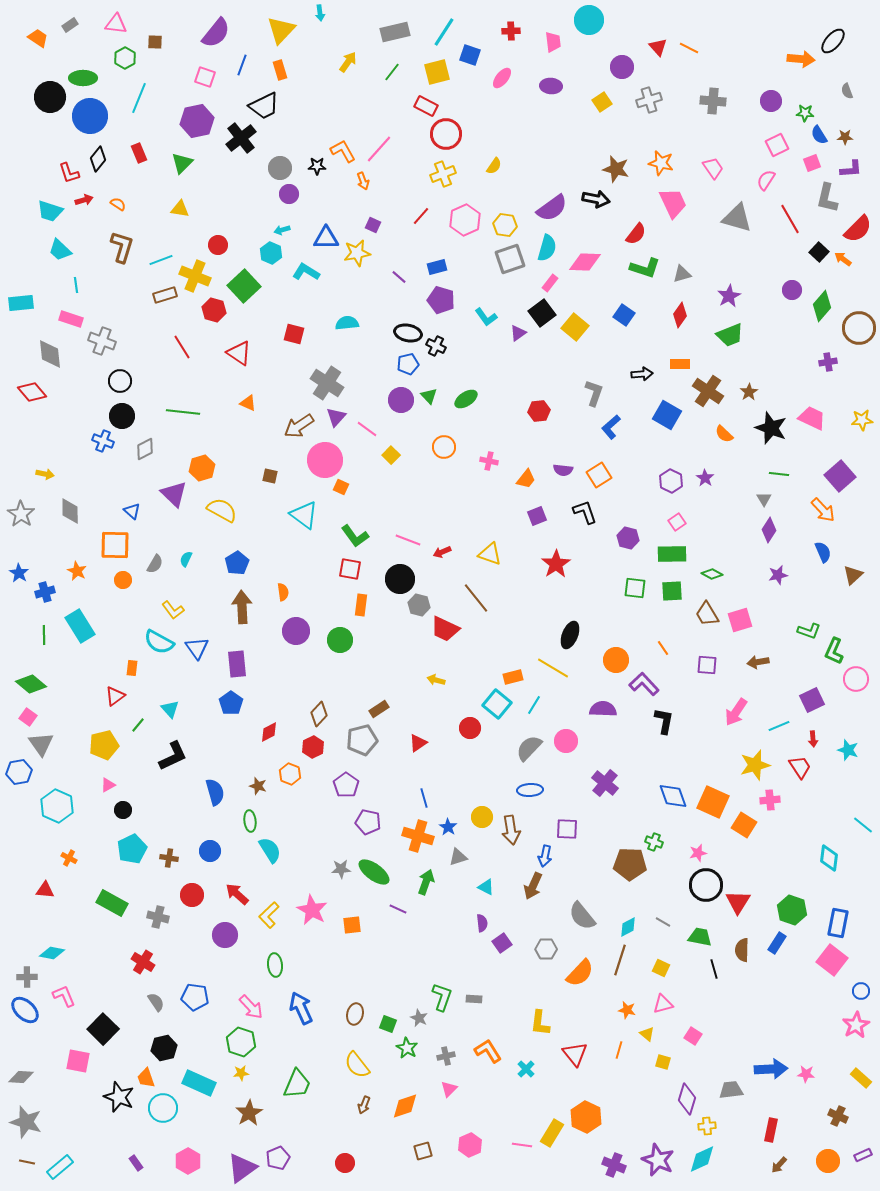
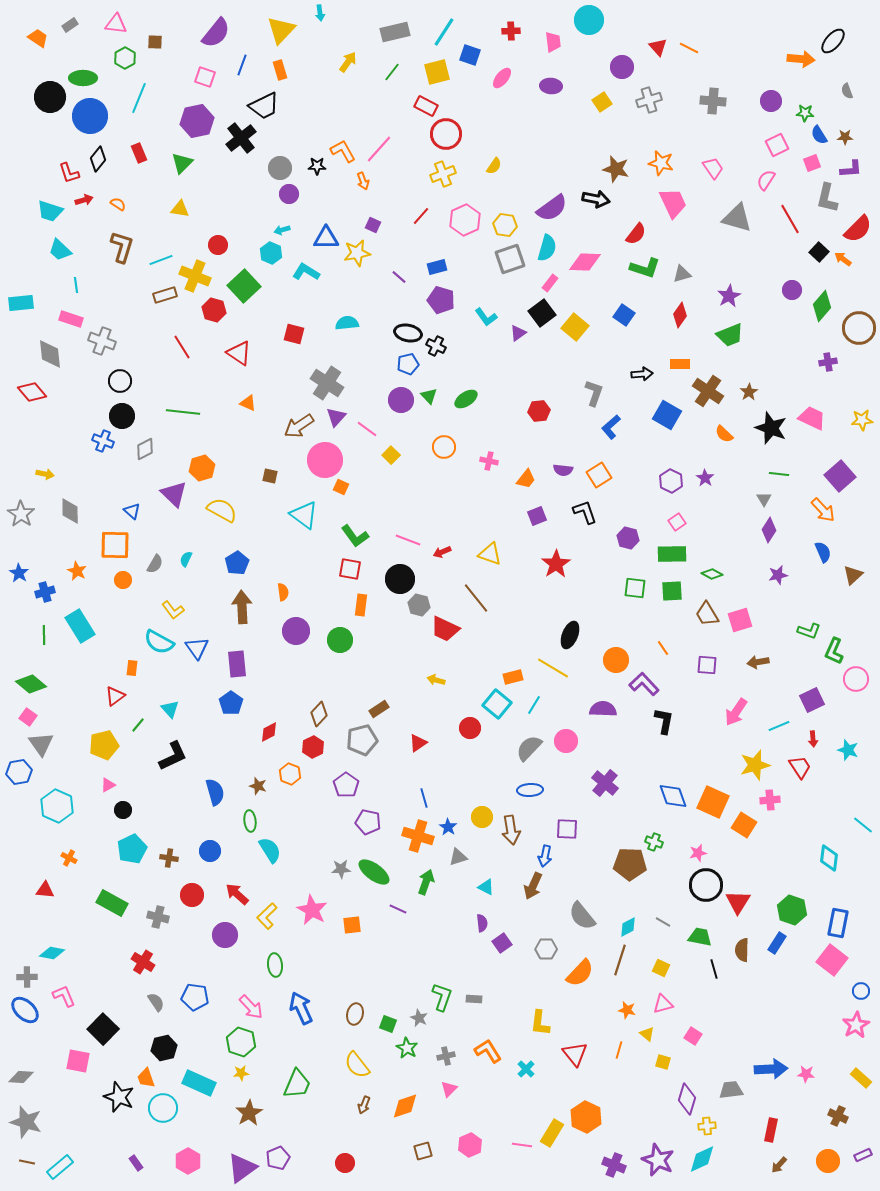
yellow L-shape at (269, 915): moved 2 px left, 1 px down
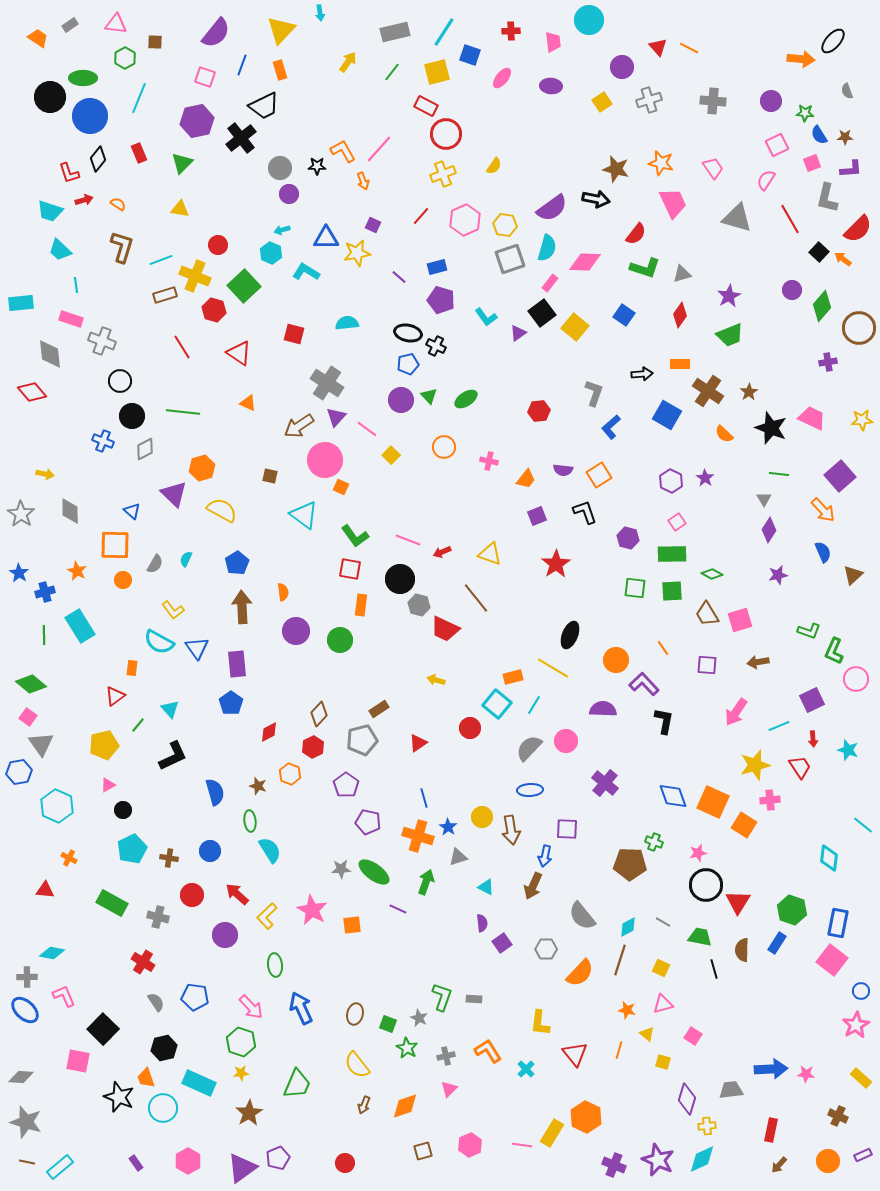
black circle at (122, 416): moved 10 px right
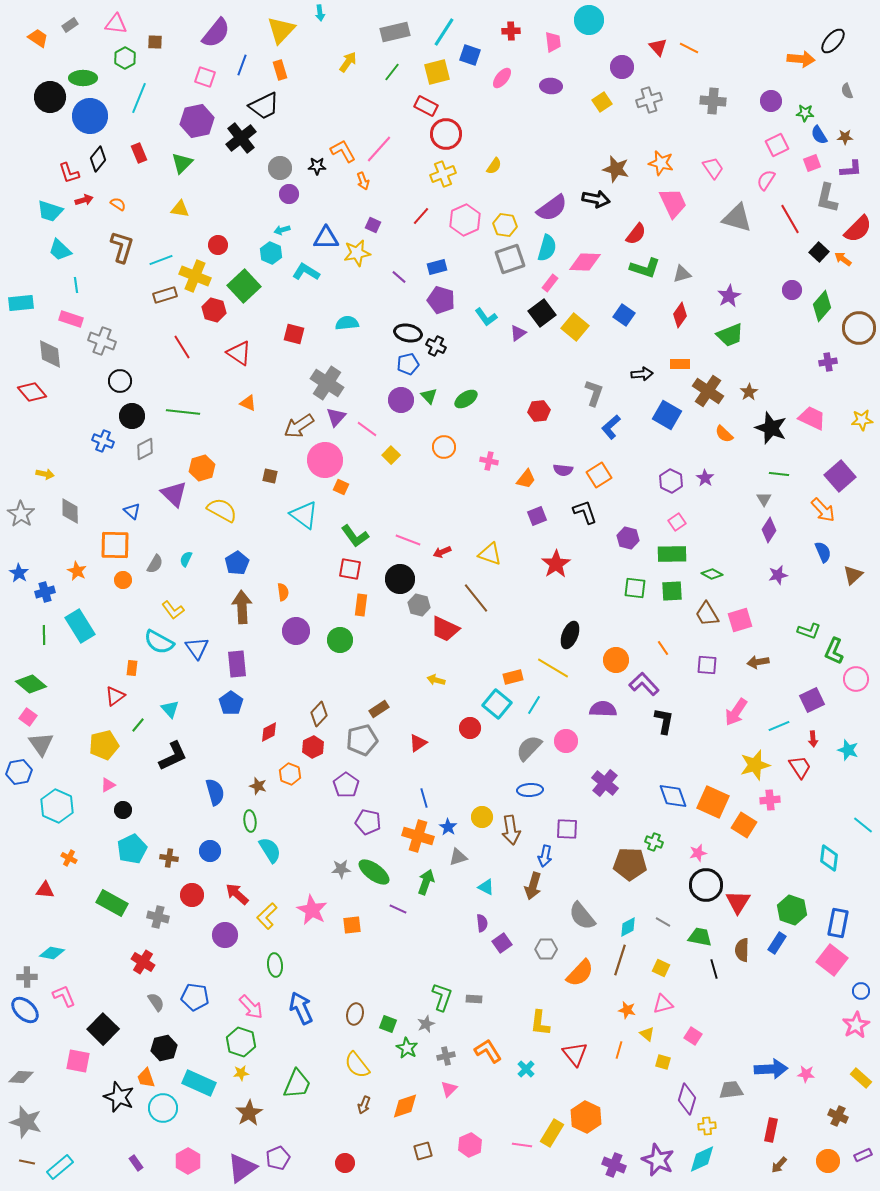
brown arrow at (533, 886): rotated 8 degrees counterclockwise
gray star at (419, 1018): moved 7 px right, 6 px down; rotated 24 degrees clockwise
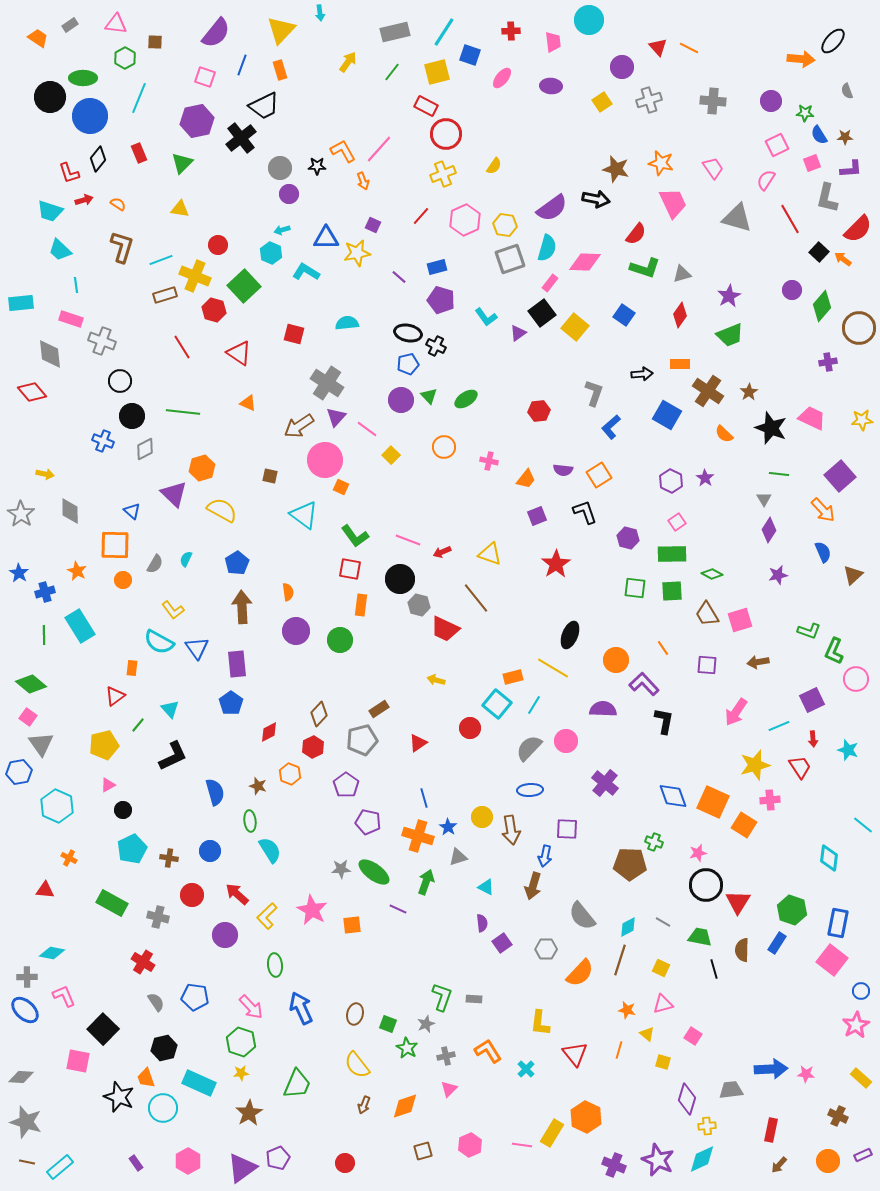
orange semicircle at (283, 592): moved 5 px right
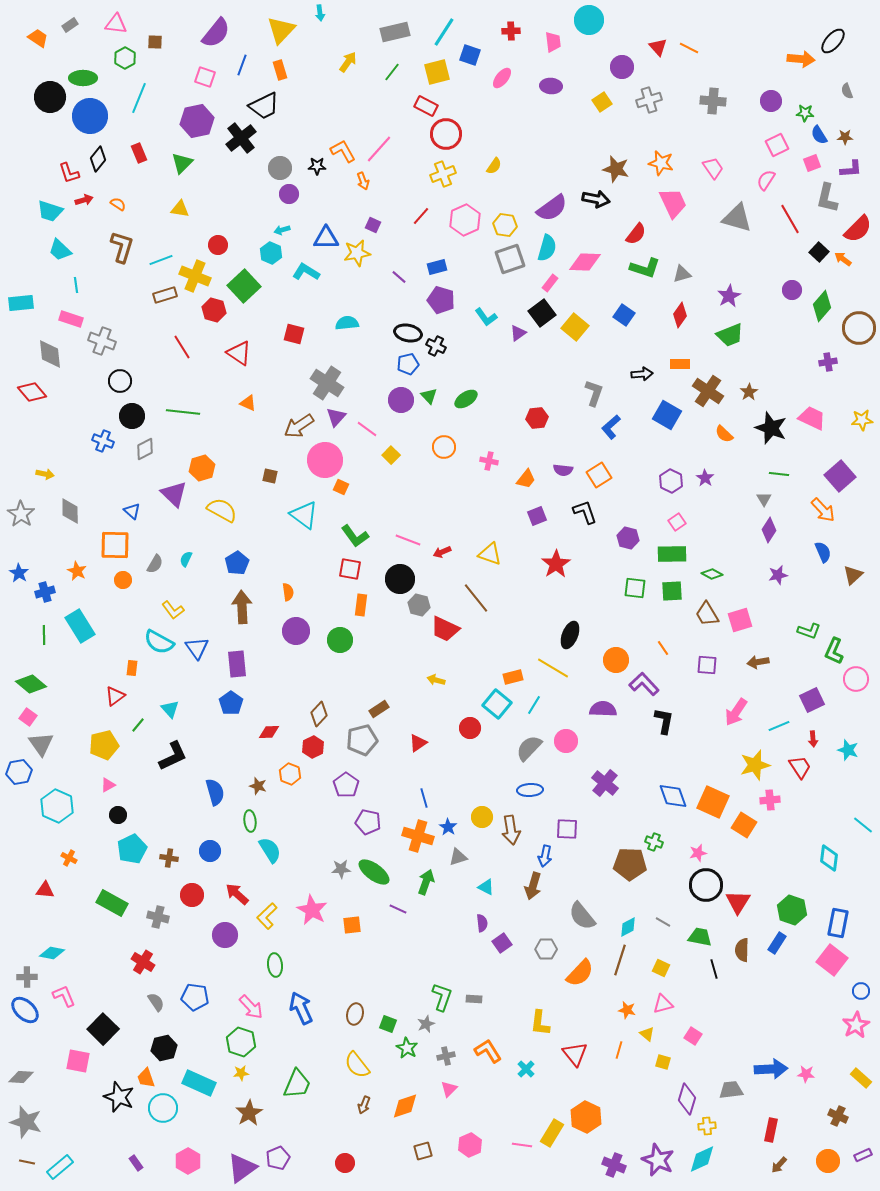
red hexagon at (539, 411): moved 2 px left, 7 px down
red diamond at (269, 732): rotated 25 degrees clockwise
black circle at (123, 810): moved 5 px left, 5 px down
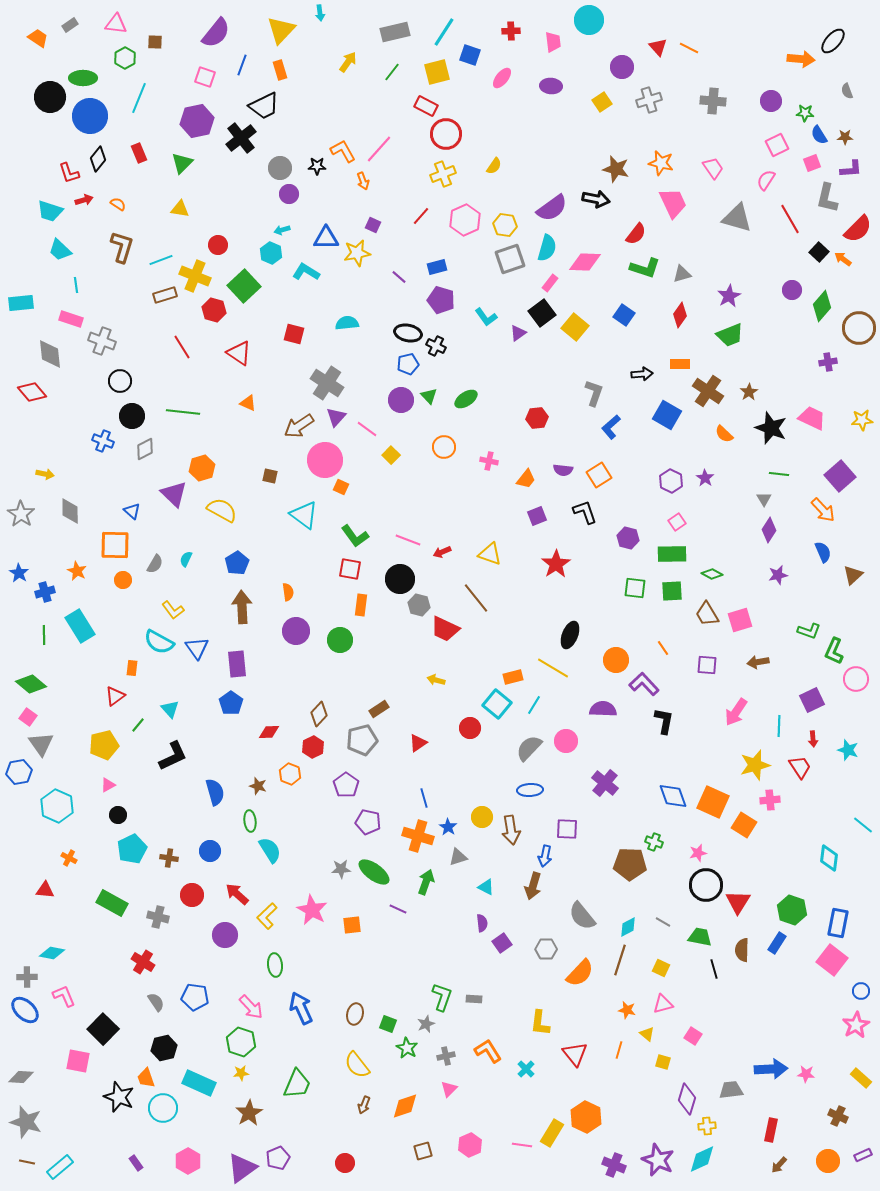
cyan line at (779, 726): rotated 65 degrees counterclockwise
